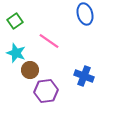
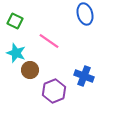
green square: rotated 28 degrees counterclockwise
purple hexagon: moved 8 px right; rotated 15 degrees counterclockwise
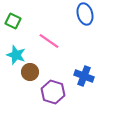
green square: moved 2 px left
cyan star: moved 2 px down
brown circle: moved 2 px down
purple hexagon: moved 1 px left, 1 px down; rotated 20 degrees counterclockwise
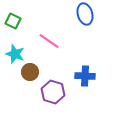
cyan star: moved 1 px left, 1 px up
blue cross: moved 1 px right; rotated 18 degrees counterclockwise
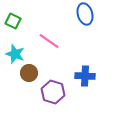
brown circle: moved 1 px left, 1 px down
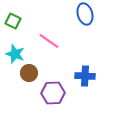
purple hexagon: moved 1 px down; rotated 20 degrees counterclockwise
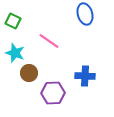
cyan star: moved 1 px up
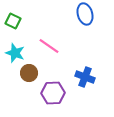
pink line: moved 5 px down
blue cross: moved 1 px down; rotated 18 degrees clockwise
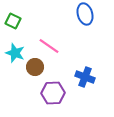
brown circle: moved 6 px right, 6 px up
